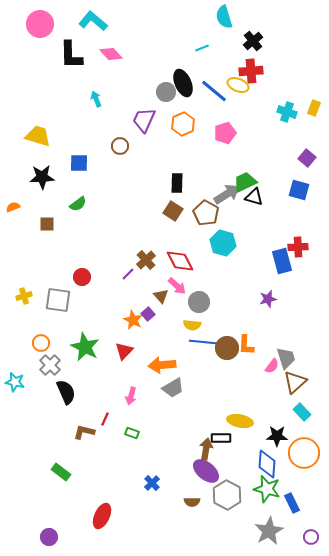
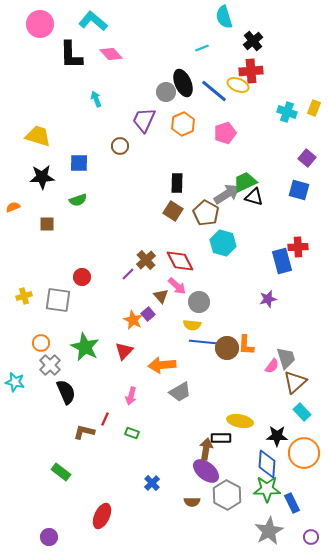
green semicircle at (78, 204): moved 4 px up; rotated 18 degrees clockwise
gray trapezoid at (173, 388): moved 7 px right, 4 px down
green star at (267, 489): rotated 16 degrees counterclockwise
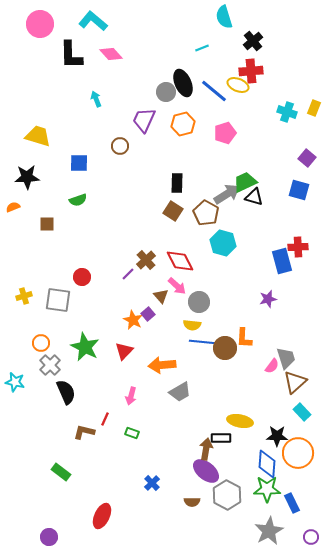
orange hexagon at (183, 124): rotated 10 degrees clockwise
black star at (42, 177): moved 15 px left
orange L-shape at (246, 345): moved 2 px left, 7 px up
brown circle at (227, 348): moved 2 px left
orange circle at (304, 453): moved 6 px left
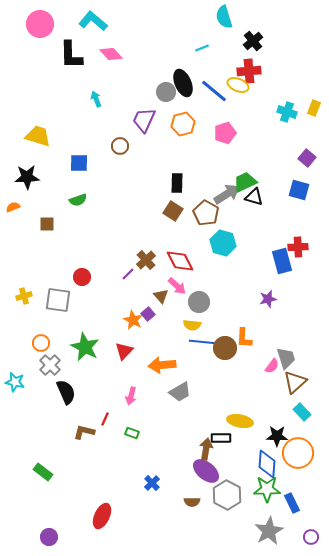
red cross at (251, 71): moved 2 px left
green rectangle at (61, 472): moved 18 px left
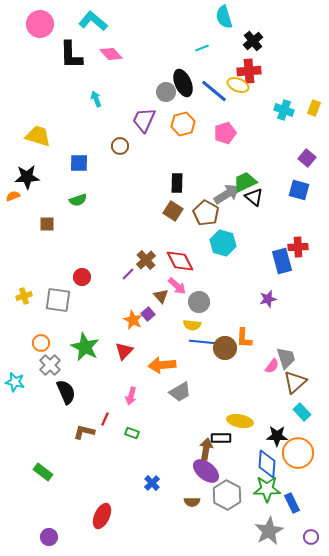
cyan cross at (287, 112): moved 3 px left, 2 px up
black triangle at (254, 197): rotated 24 degrees clockwise
orange semicircle at (13, 207): moved 11 px up
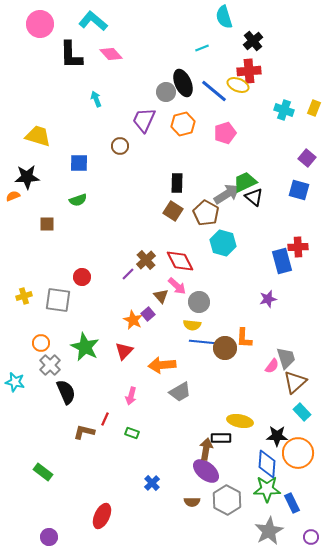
gray hexagon at (227, 495): moved 5 px down
